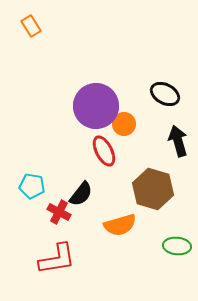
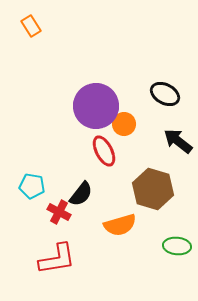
black arrow: rotated 36 degrees counterclockwise
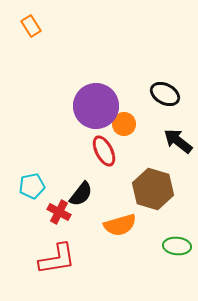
cyan pentagon: rotated 20 degrees counterclockwise
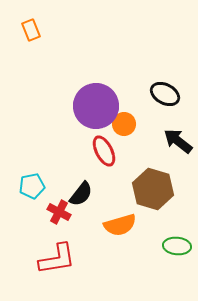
orange rectangle: moved 4 px down; rotated 10 degrees clockwise
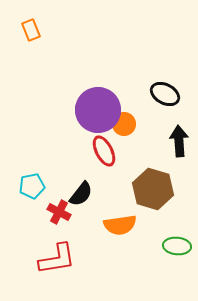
purple circle: moved 2 px right, 4 px down
black arrow: moved 1 px right; rotated 48 degrees clockwise
orange semicircle: rotated 8 degrees clockwise
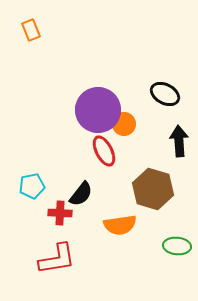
red cross: moved 1 px right, 1 px down; rotated 25 degrees counterclockwise
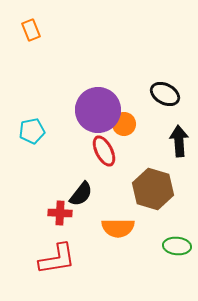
cyan pentagon: moved 55 px up
orange semicircle: moved 2 px left, 3 px down; rotated 8 degrees clockwise
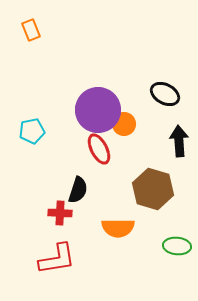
red ellipse: moved 5 px left, 2 px up
black semicircle: moved 3 px left, 4 px up; rotated 20 degrees counterclockwise
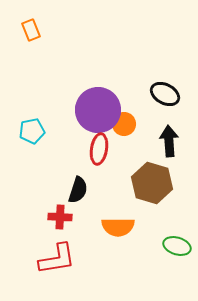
black arrow: moved 10 px left
red ellipse: rotated 36 degrees clockwise
brown hexagon: moved 1 px left, 6 px up
red cross: moved 4 px down
orange semicircle: moved 1 px up
green ellipse: rotated 12 degrees clockwise
